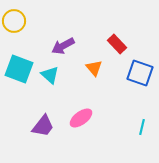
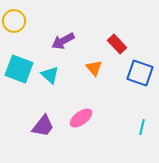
purple arrow: moved 5 px up
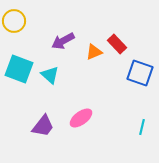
orange triangle: moved 16 px up; rotated 48 degrees clockwise
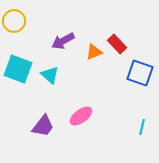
cyan square: moved 1 px left
pink ellipse: moved 2 px up
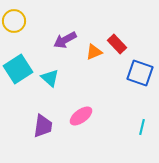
purple arrow: moved 2 px right, 1 px up
cyan square: rotated 36 degrees clockwise
cyan triangle: moved 3 px down
purple trapezoid: rotated 30 degrees counterclockwise
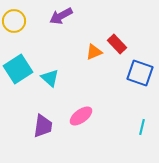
purple arrow: moved 4 px left, 24 px up
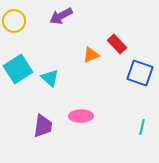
orange triangle: moved 3 px left, 3 px down
pink ellipse: rotated 35 degrees clockwise
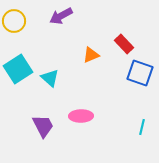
red rectangle: moved 7 px right
purple trapezoid: rotated 35 degrees counterclockwise
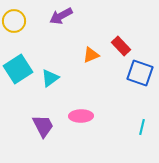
red rectangle: moved 3 px left, 2 px down
cyan triangle: rotated 42 degrees clockwise
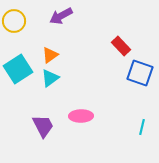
orange triangle: moved 41 px left; rotated 12 degrees counterclockwise
